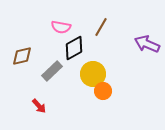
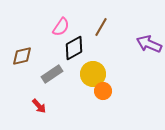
pink semicircle: rotated 66 degrees counterclockwise
purple arrow: moved 2 px right
gray rectangle: moved 3 px down; rotated 10 degrees clockwise
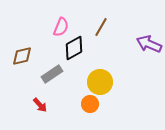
pink semicircle: rotated 12 degrees counterclockwise
yellow circle: moved 7 px right, 8 px down
orange circle: moved 13 px left, 13 px down
red arrow: moved 1 px right, 1 px up
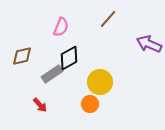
brown line: moved 7 px right, 8 px up; rotated 12 degrees clockwise
black diamond: moved 5 px left, 10 px down
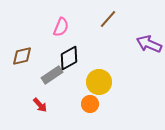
gray rectangle: moved 1 px down
yellow circle: moved 1 px left
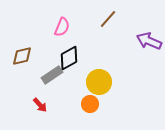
pink semicircle: moved 1 px right
purple arrow: moved 3 px up
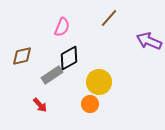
brown line: moved 1 px right, 1 px up
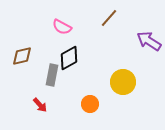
pink semicircle: rotated 96 degrees clockwise
purple arrow: rotated 10 degrees clockwise
gray rectangle: rotated 45 degrees counterclockwise
yellow circle: moved 24 px right
